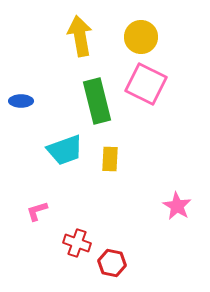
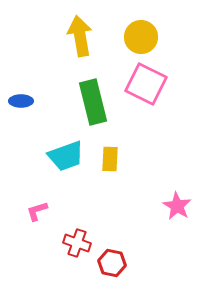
green rectangle: moved 4 px left, 1 px down
cyan trapezoid: moved 1 px right, 6 px down
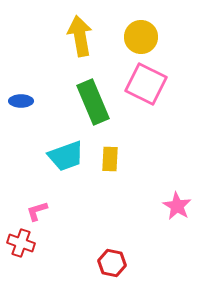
green rectangle: rotated 9 degrees counterclockwise
red cross: moved 56 px left
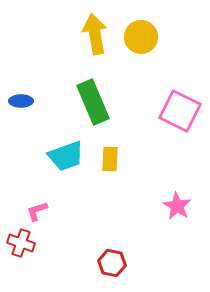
yellow arrow: moved 15 px right, 2 px up
pink square: moved 34 px right, 27 px down
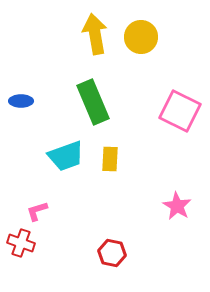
red hexagon: moved 10 px up
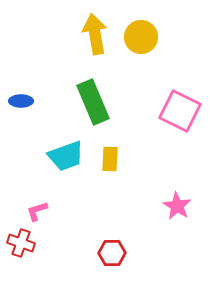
red hexagon: rotated 12 degrees counterclockwise
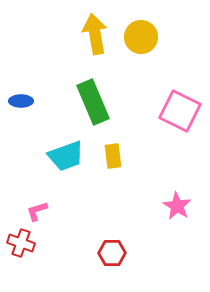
yellow rectangle: moved 3 px right, 3 px up; rotated 10 degrees counterclockwise
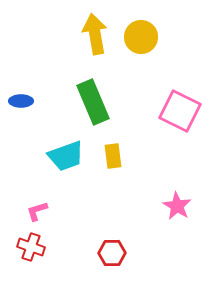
red cross: moved 10 px right, 4 px down
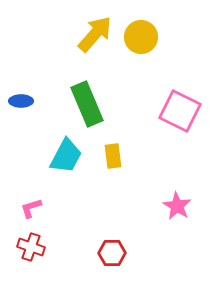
yellow arrow: rotated 51 degrees clockwise
green rectangle: moved 6 px left, 2 px down
cyan trapezoid: rotated 42 degrees counterclockwise
pink L-shape: moved 6 px left, 3 px up
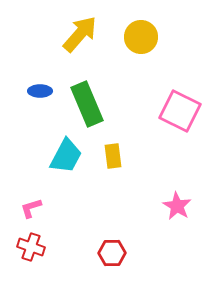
yellow arrow: moved 15 px left
blue ellipse: moved 19 px right, 10 px up
